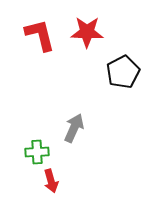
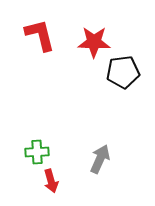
red star: moved 7 px right, 10 px down
black pentagon: rotated 20 degrees clockwise
gray arrow: moved 26 px right, 31 px down
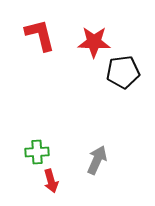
gray arrow: moved 3 px left, 1 px down
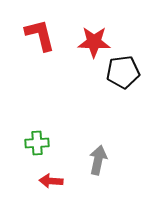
green cross: moved 9 px up
gray arrow: moved 1 px right; rotated 12 degrees counterclockwise
red arrow: rotated 110 degrees clockwise
